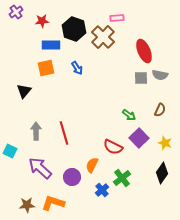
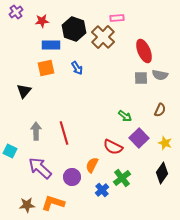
green arrow: moved 4 px left, 1 px down
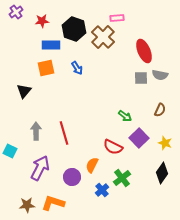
purple arrow: rotated 75 degrees clockwise
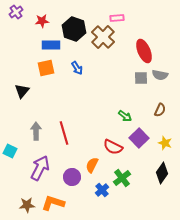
black triangle: moved 2 px left
